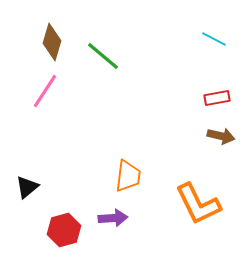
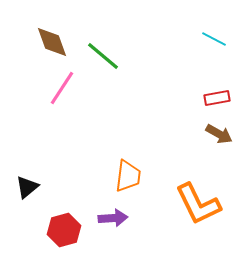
brown diamond: rotated 36 degrees counterclockwise
pink line: moved 17 px right, 3 px up
brown arrow: moved 2 px left, 2 px up; rotated 16 degrees clockwise
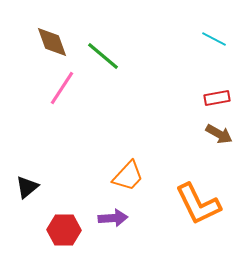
orange trapezoid: rotated 36 degrees clockwise
red hexagon: rotated 16 degrees clockwise
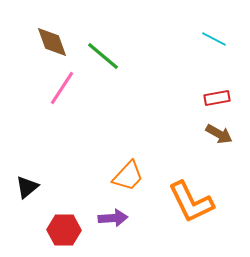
orange L-shape: moved 7 px left, 2 px up
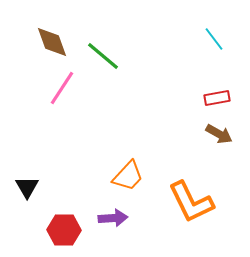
cyan line: rotated 25 degrees clockwise
black triangle: rotated 20 degrees counterclockwise
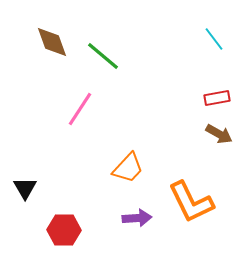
pink line: moved 18 px right, 21 px down
orange trapezoid: moved 8 px up
black triangle: moved 2 px left, 1 px down
purple arrow: moved 24 px right
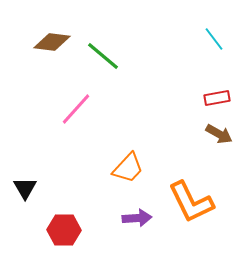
brown diamond: rotated 63 degrees counterclockwise
pink line: moved 4 px left; rotated 9 degrees clockwise
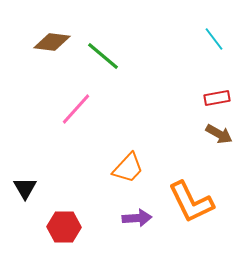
red hexagon: moved 3 px up
